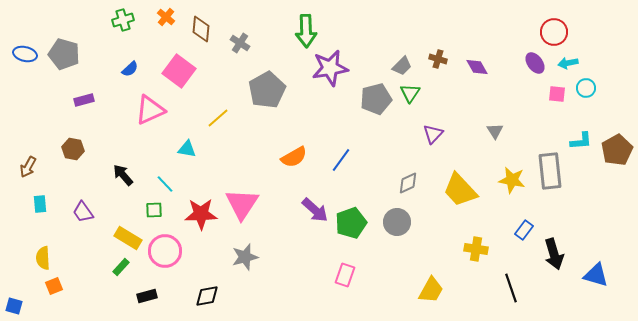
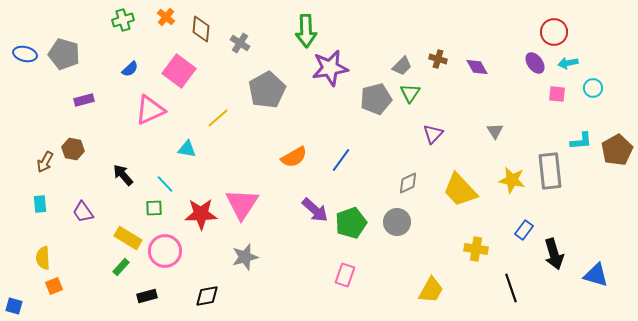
cyan circle at (586, 88): moved 7 px right
brown arrow at (28, 167): moved 17 px right, 5 px up
green square at (154, 210): moved 2 px up
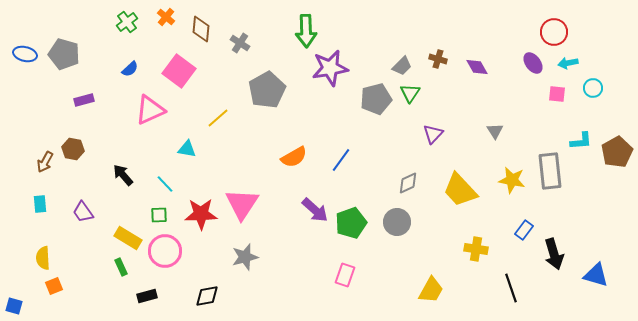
green cross at (123, 20): moved 4 px right, 2 px down; rotated 20 degrees counterclockwise
purple ellipse at (535, 63): moved 2 px left
brown pentagon at (617, 150): moved 2 px down
green square at (154, 208): moved 5 px right, 7 px down
green rectangle at (121, 267): rotated 66 degrees counterclockwise
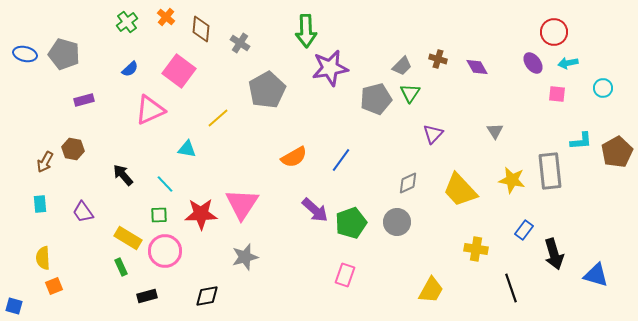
cyan circle at (593, 88): moved 10 px right
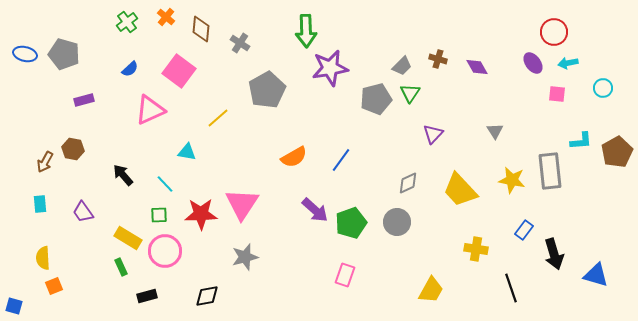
cyan triangle at (187, 149): moved 3 px down
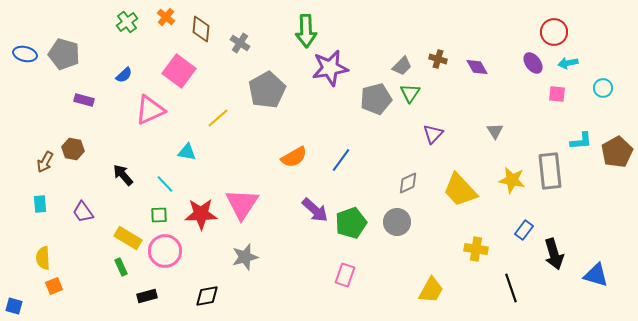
blue semicircle at (130, 69): moved 6 px left, 6 px down
purple rectangle at (84, 100): rotated 30 degrees clockwise
